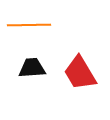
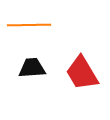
red trapezoid: moved 2 px right
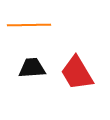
red trapezoid: moved 5 px left
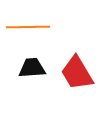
orange line: moved 1 px left, 2 px down
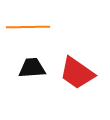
red trapezoid: rotated 24 degrees counterclockwise
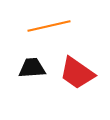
orange line: moved 21 px right, 1 px up; rotated 12 degrees counterclockwise
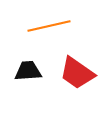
black trapezoid: moved 4 px left, 3 px down
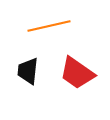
black trapezoid: rotated 80 degrees counterclockwise
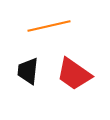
red trapezoid: moved 3 px left, 1 px down
